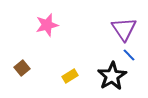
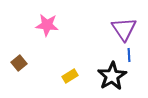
pink star: rotated 20 degrees clockwise
blue line: rotated 40 degrees clockwise
brown square: moved 3 px left, 5 px up
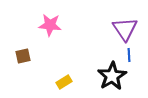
pink star: moved 3 px right
purple triangle: moved 1 px right
brown square: moved 4 px right, 7 px up; rotated 28 degrees clockwise
yellow rectangle: moved 6 px left, 6 px down
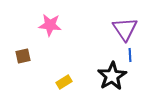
blue line: moved 1 px right
